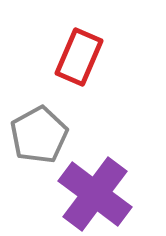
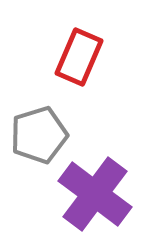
gray pentagon: rotated 12 degrees clockwise
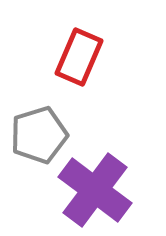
purple cross: moved 4 px up
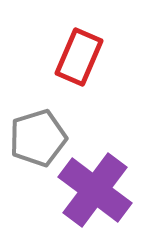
gray pentagon: moved 1 px left, 3 px down
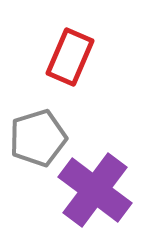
red rectangle: moved 9 px left
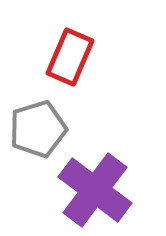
gray pentagon: moved 9 px up
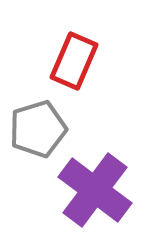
red rectangle: moved 4 px right, 4 px down
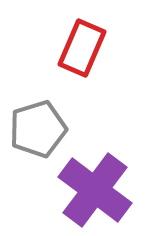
red rectangle: moved 8 px right, 13 px up
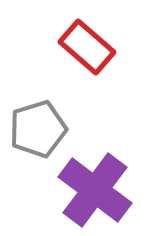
red rectangle: moved 5 px right, 1 px up; rotated 72 degrees counterclockwise
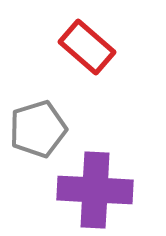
purple cross: rotated 34 degrees counterclockwise
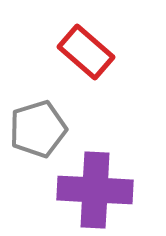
red rectangle: moved 1 px left, 5 px down
